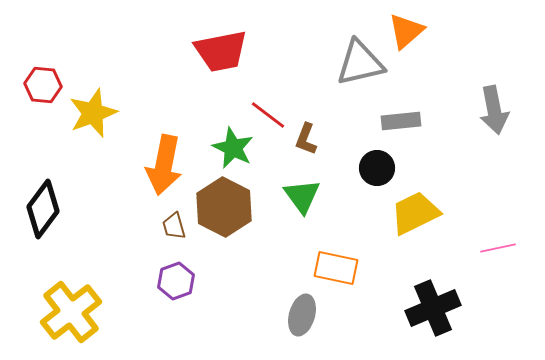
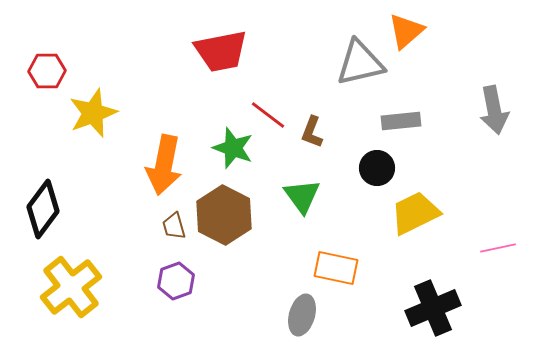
red hexagon: moved 4 px right, 14 px up; rotated 6 degrees counterclockwise
brown L-shape: moved 6 px right, 7 px up
green star: rotated 6 degrees counterclockwise
brown hexagon: moved 8 px down
yellow cross: moved 25 px up
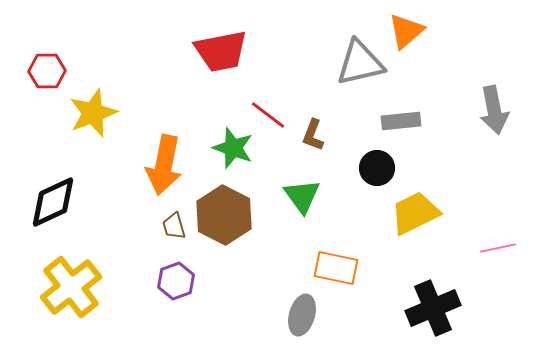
brown L-shape: moved 1 px right, 3 px down
black diamond: moved 10 px right, 7 px up; rotated 28 degrees clockwise
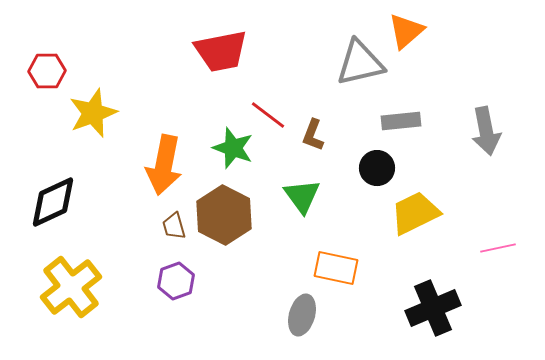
gray arrow: moved 8 px left, 21 px down
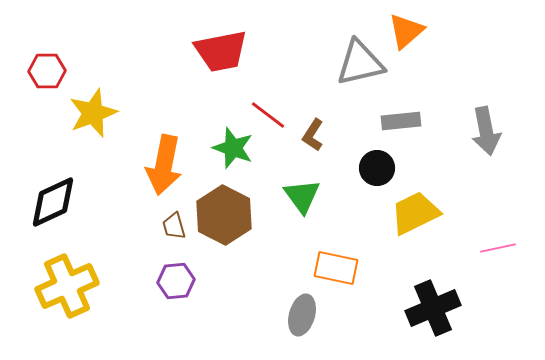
brown L-shape: rotated 12 degrees clockwise
purple hexagon: rotated 15 degrees clockwise
yellow cross: moved 4 px left, 1 px up; rotated 14 degrees clockwise
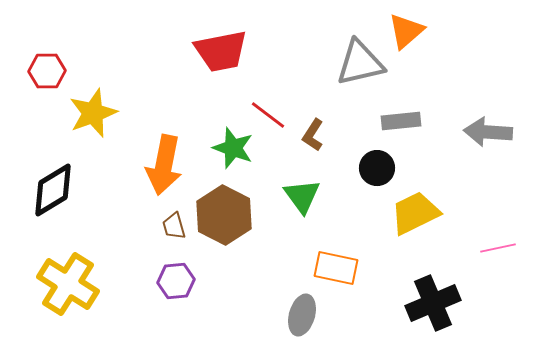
gray arrow: moved 2 px right, 1 px down; rotated 105 degrees clockwise
black diamond: moved 12 px up; rotated 6 degrees counterclockwise
yellow cross: moved 1 px right, 2 px up; rotated 34 degrees counterclockwise
black cross: moved 5 px up
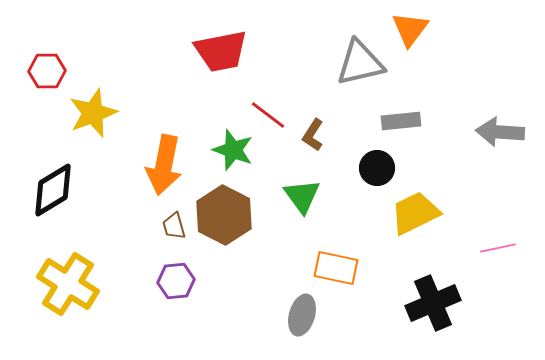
orange triangle: moved 4 px right, 2 px up; rotated 12 degrees counterclockwise
gray arrow: moved 12 px right
green star: moved 2 px down
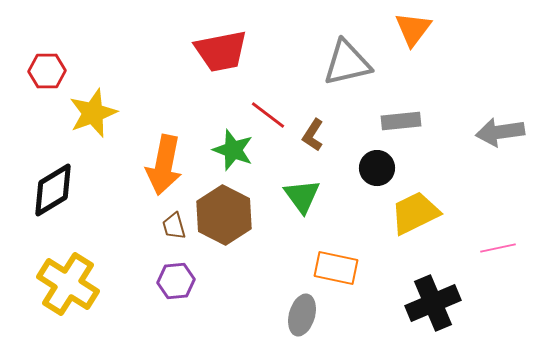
orange triangle: moved 3 px right
gray triangle: moved 13 px left
gray arrow: rotated 12 degrees counterclockwise
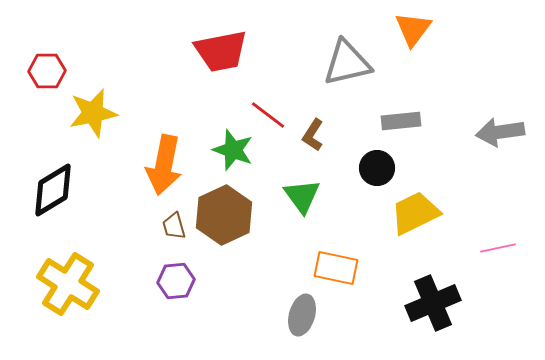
yellow star: rotated 9 degrees clockwise
brown hexagon: rotated 8 degrees clockwise
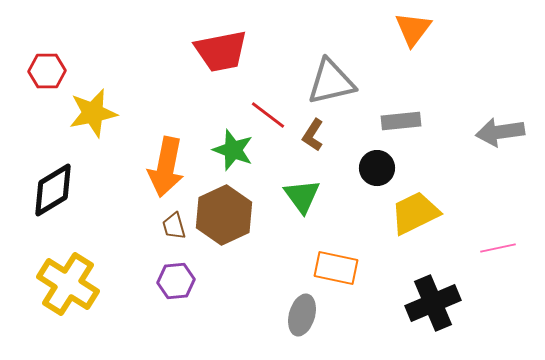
gray triangle: moved 16 px left, 19 px down
orange arrow: moved 2 px right, 2 px down
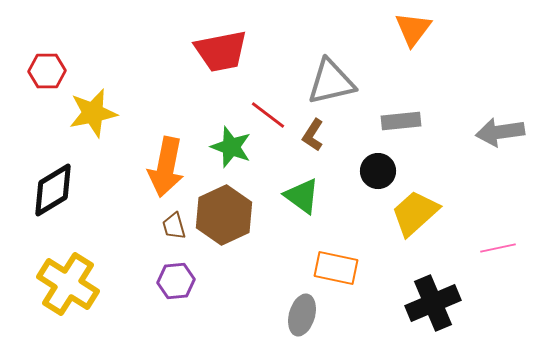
green star: moved 2 px left, 3 px up
black circle: moved 1 px right, 3 px down
green triangle: rotated 18 degrees counterclockwise
yellow trapezoid: rotated 16 degrees counterclockwise
